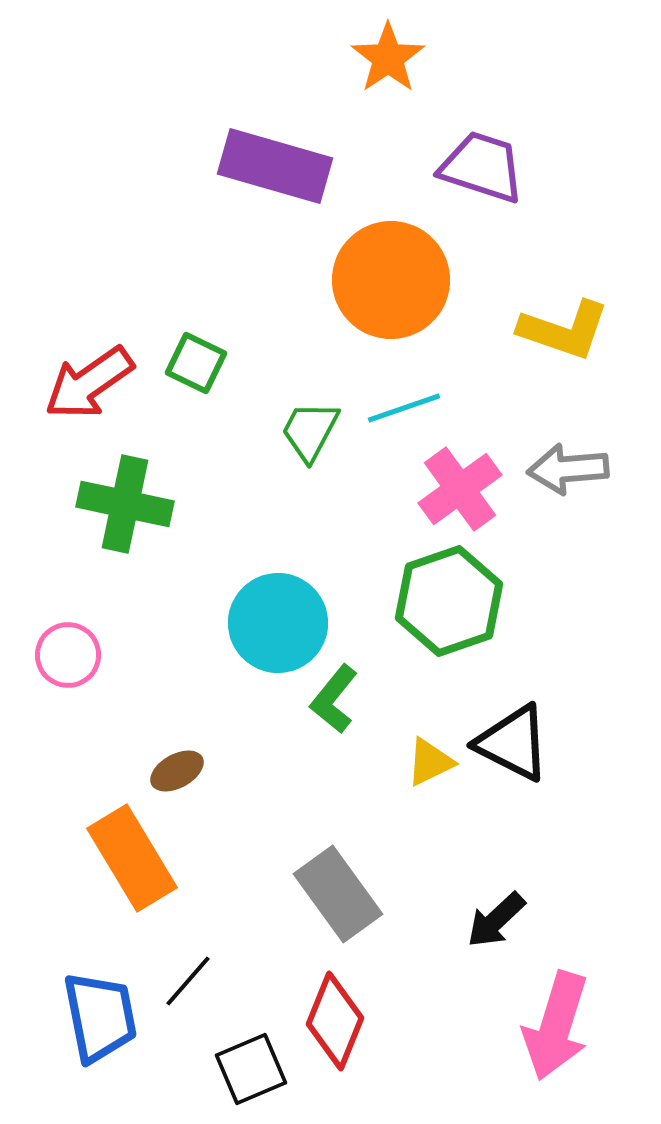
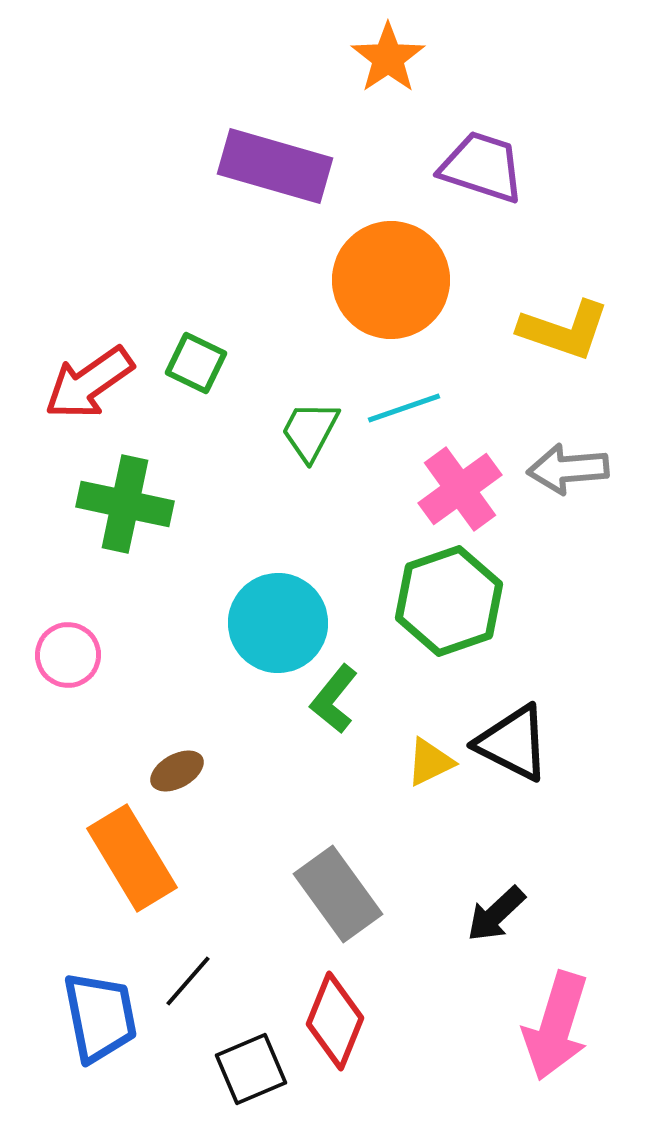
black arrow: moved 6 px up
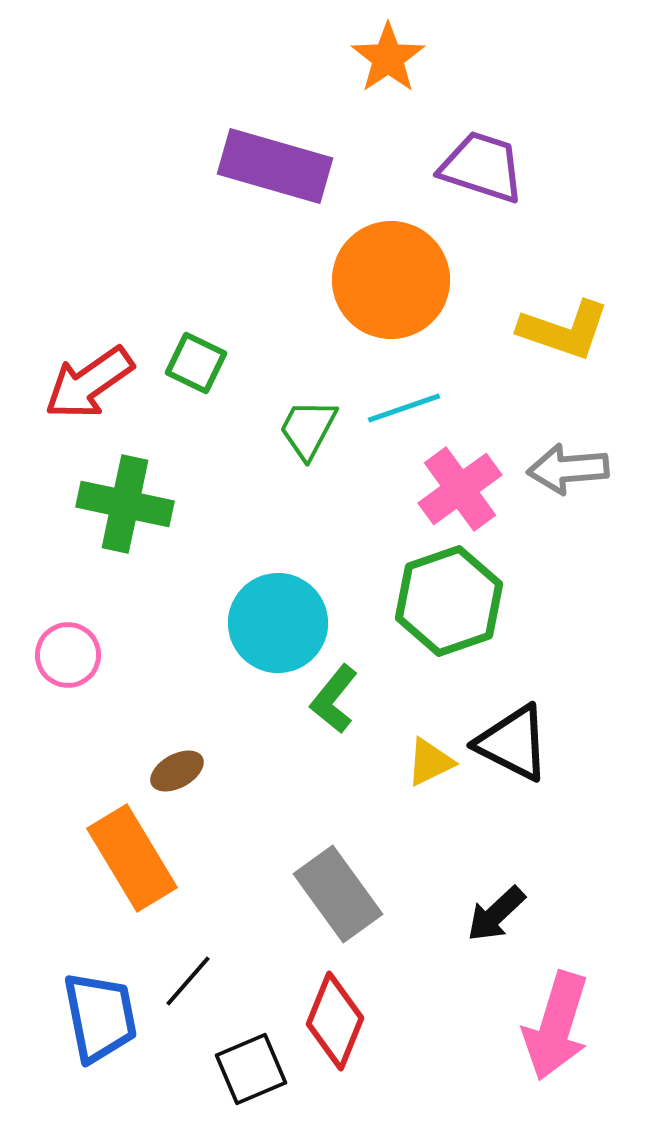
green trapezoid: moved 2 px left, 2 px up
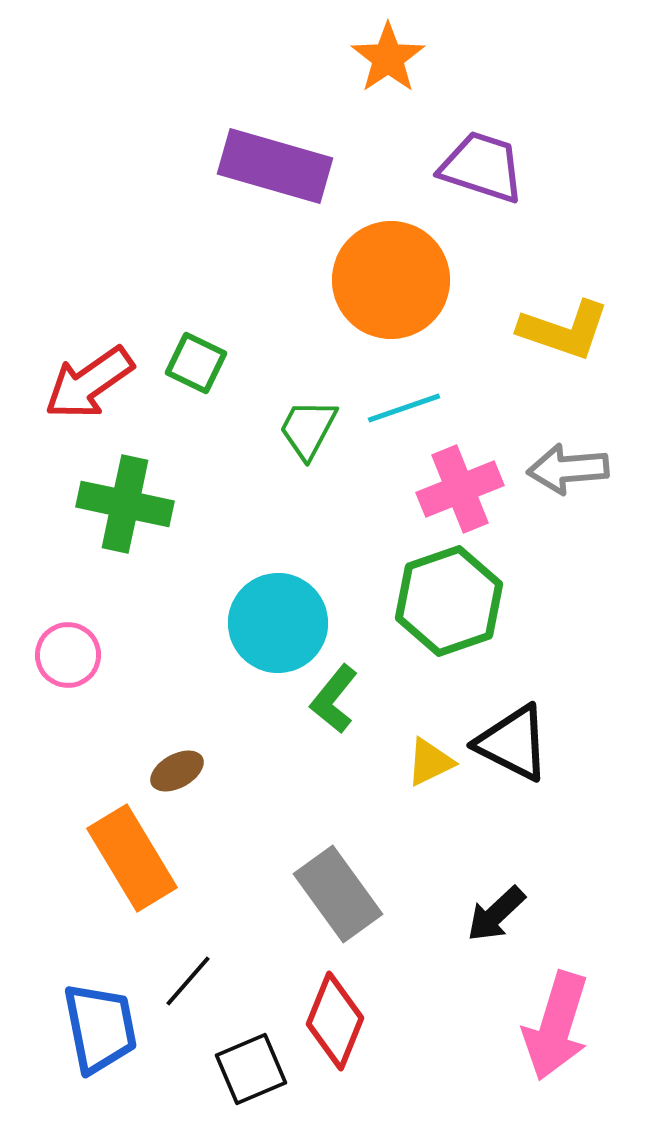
pink cross: rotated 14 degrees clockwise
blue trapezoid: moved 11 px down
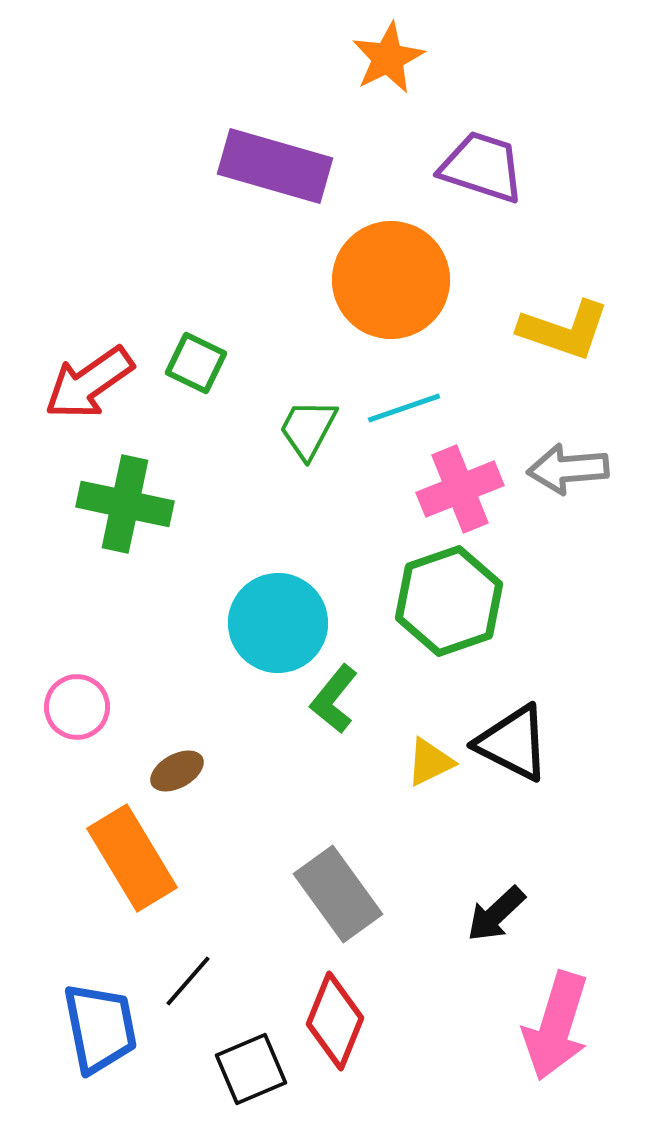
orange star: rotated 8 degrees clockwise
pink circle: moved 9 px right, 52 px down
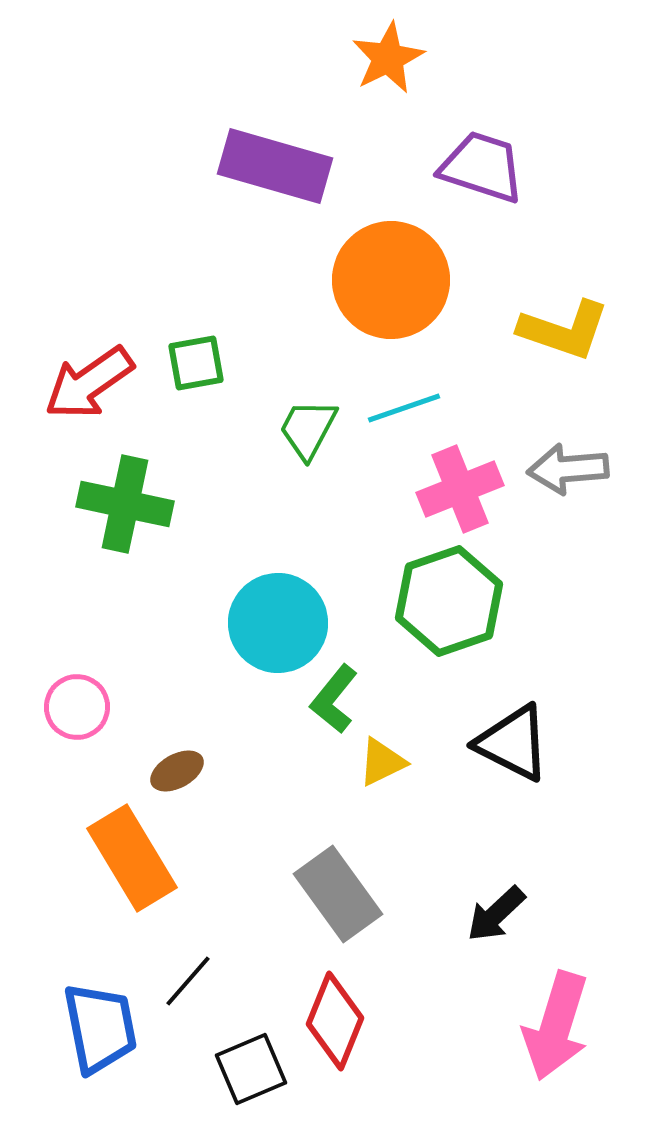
green square: rotated 36 degrees counterclockwise
yellow triangle: moved 48 px left
